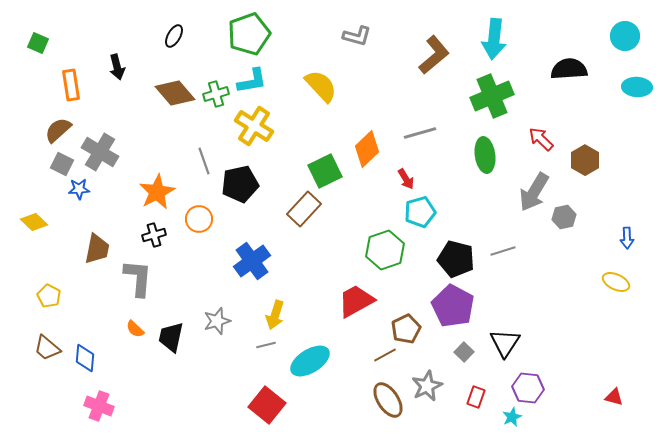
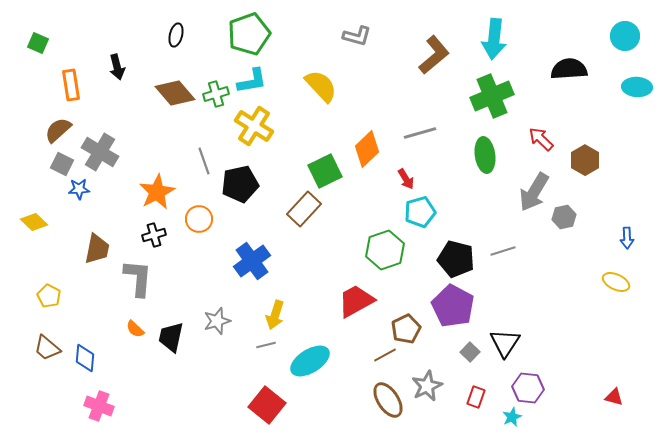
black ellipse at (174, 36): moved 2 px right, 1 px up; rotated 15 degrees counterclockwise
gray square at (464, 352): moved 6 px right
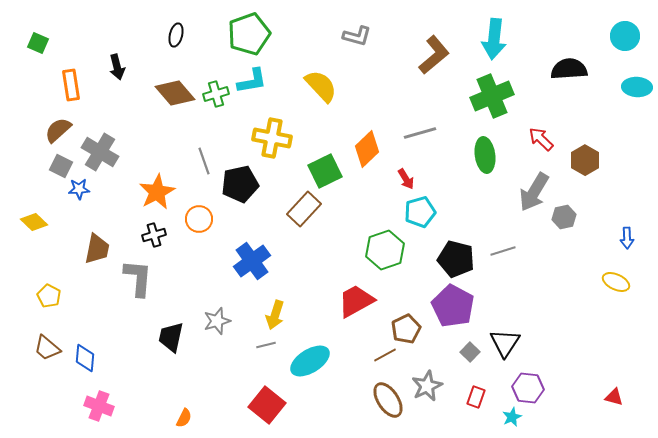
yellow cross at (254, 126): moved 18 px right, 12 px down; rotated 21 degrees counterclockwise
gray square at (62, 164): moved 1 px left, 2 px down
orange semicircle at (135, 329): moved 49 px right, 89 px down; rotated 108 degrees counterclockwise
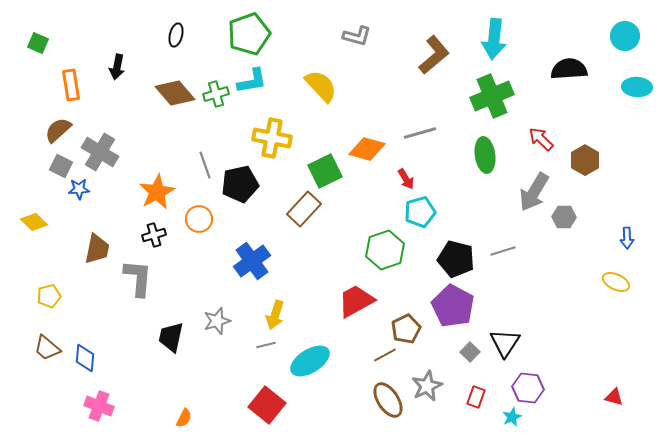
black arrow at (117, 67): rotated 25 degrees clockwise
orange diamond at (367, 149): rotated 60 degrees clockwise
gray line at (204, 161): moved 1 px right, 4 px down
gray hexagon at (564, 217): rotated 15 degrees clockwise
yellow pentagon at (49, 296): rotated 30 degrees clockwise
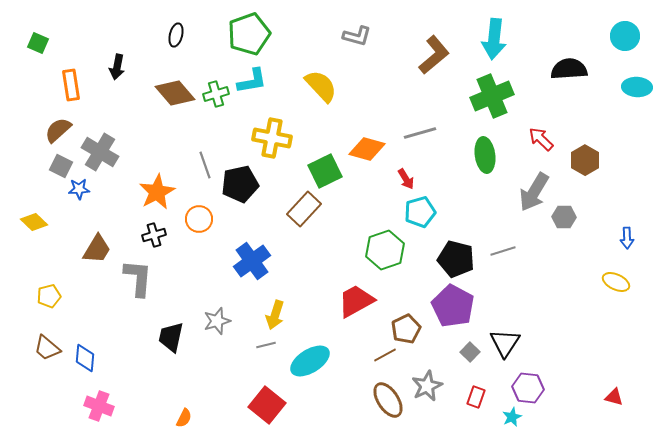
brown trapezoid at (97, 249): rotated 20 degrees clockwise
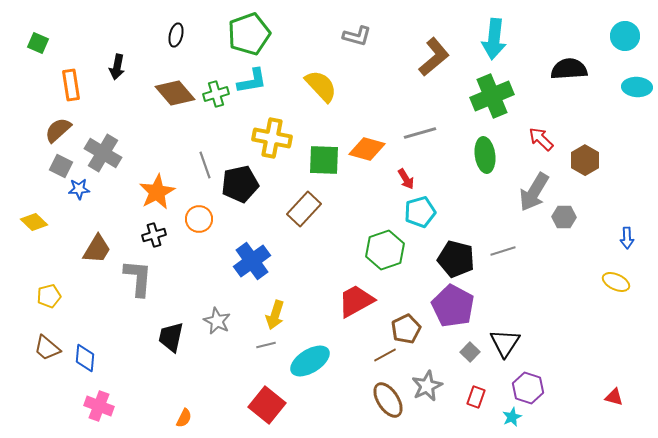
brown L-shape at (434, 55): moved 2 px down
gray cross at (100, 152): moved 3 px right, 1 px down
green square at (325, 171): moved 1 px left, 11 px up; rotated 28 degrees clockwise
gray star at (217, 321): rotated 28 degrees counterclockwise
purple hexagon at (528, 388): rotated 12 degrees clockwise
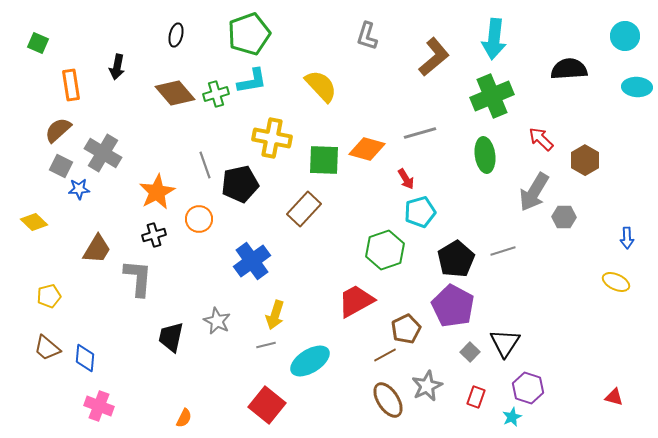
gray L-shape at (357, 36): moved 10 px right; rotated 92 degrees clockwise
black pentagon at (456, 259): rotated 27 degrees clockwise
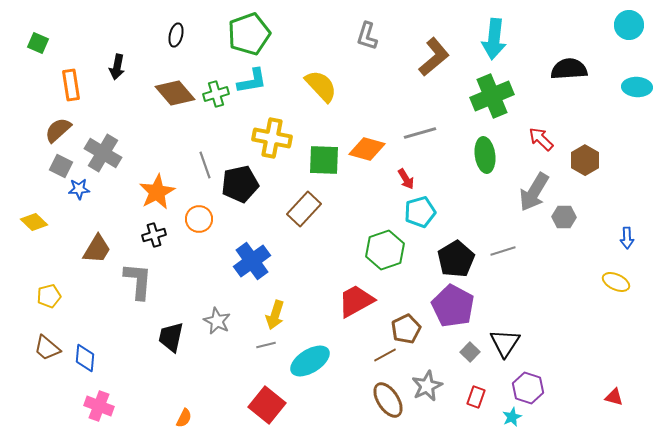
cyan circle at (625, 36): moved 4 px right, 11 px up
gray L-shape at (138, 278): moved 3 px down
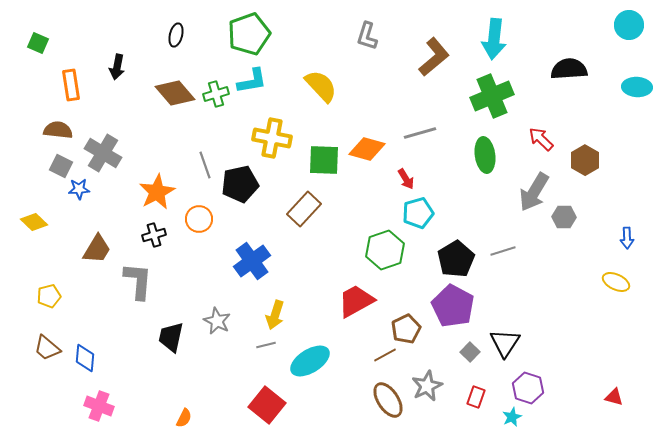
brown semicircle at (58, 130): rotated 48 degrees clockwise
cyan pentagon at (420, 212): moved 2 px left, 1 px down
